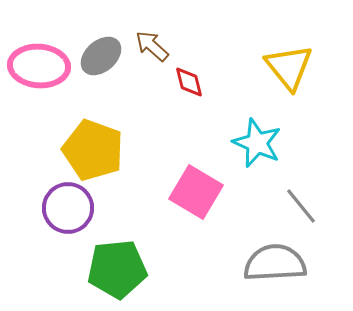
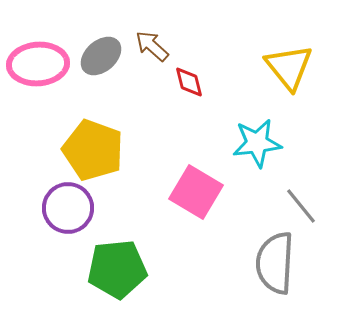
pink ellipse: moved 1 px left, 2 px up; rotated 8 degrees counterclockwise
cyan star: rotated 30 degrees counterclockwise
gray semicircle: rotated 84 degrees counterclockwise
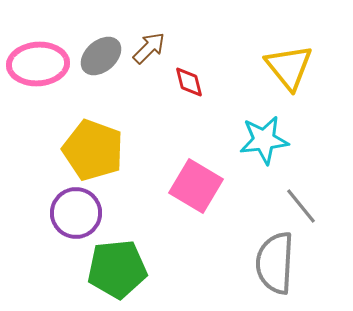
brown arrow: moved 3 px left, 2 px down; rotated 93 degrees clockwise
cyan star: moved 7 px right, 3 px up
pink square: moved 6 px up
purple circle: moved 8 px right, 5 px down
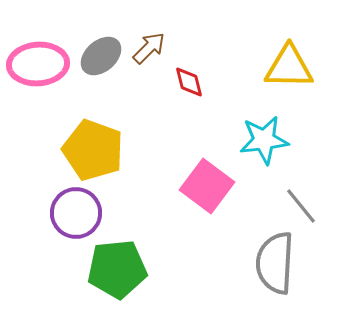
yellow triangle: rotated 50 degrees counterclockwise
pink square: moved 11 px right; rotated 6 degrees clockwise
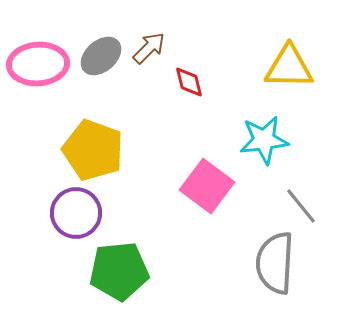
green pentagon: moved 2 px right, 2 px down
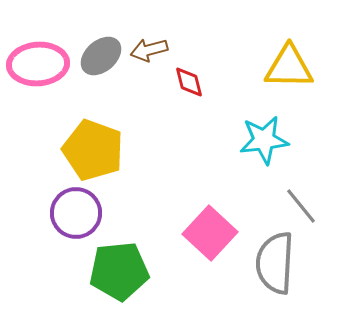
brown arrow: moved 2 px down; rotated 150 degrees counterclockwise
pink square: moved 3 px right, 47 px down; rotated 6 degrees clockwise
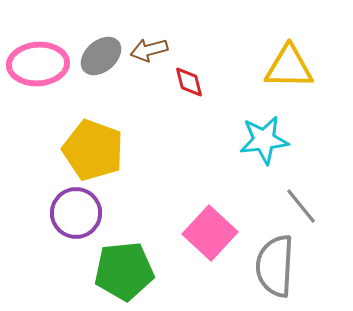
gray semicircle: moved 3 px down
green pentagon: moved 5 px right
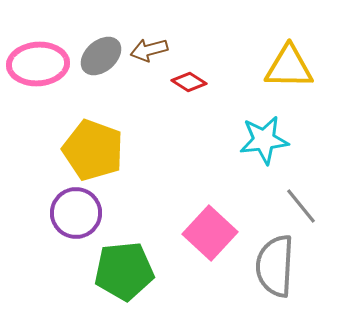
red diamond: rotated 44 degrees counterclockwise
